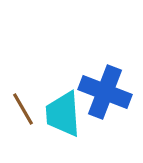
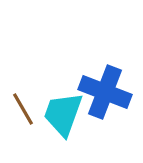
cyan trapezoid: rotated 24 degrees clockwise
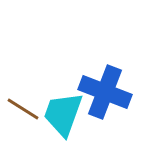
brown line: rotated 28 degrees counterclockwise
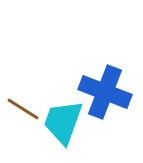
cyan trapezoid: moved 8 px down
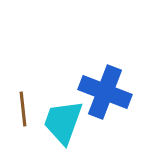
brown line: rotated 52 degrees clockwise
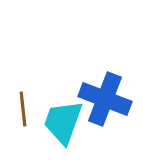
blue cross: moved 7 px down
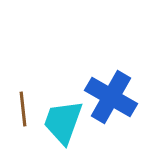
blue cross: moved 6 px right, 2 px up; rotated 9 degrees clockwise
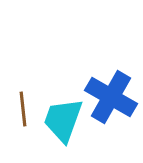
cyan trapezoid: moved 2 px up
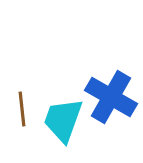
brown line: moved 1 px left
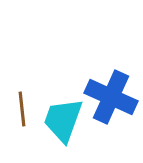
blue cross: rotated 6 degrees counterclockwise
